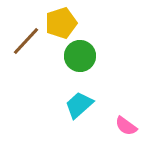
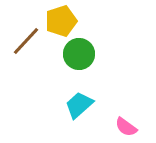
yellow pentagon: moved 2 px up
green circle: moved 1 px left, 2 px up
pink semicircle: moved 1 px down
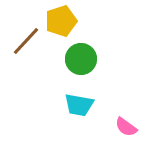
green circle: moved 2 px right, 5 px down
cyan trapezoid: rotated 128 degrees counterclockwise
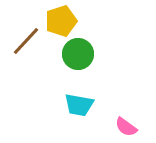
green circle: moved 3 px left, 5 px up
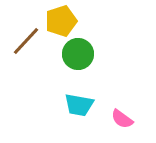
pink semicircle: moved 4 px left, 8 px up
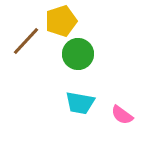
cyan trapezoid: moved 1 px right, 2 px up
pink semicircle: moved 4 px up
